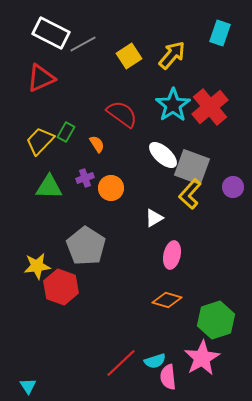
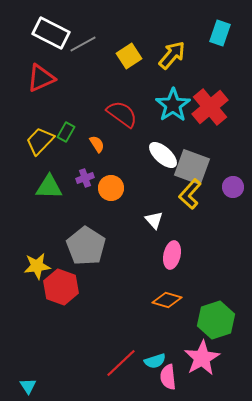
white triangle: moved 2 px down; rotated 42 degrees counterclockwise
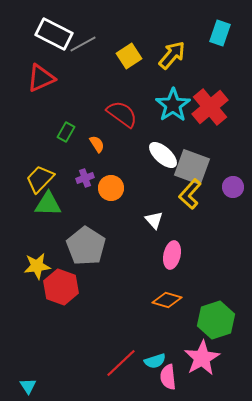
white rectangle: moved 3 px right, 1 px down
yellow trapezoid: moved 38 px down
green triangle: moved 1 px left, 17 px down
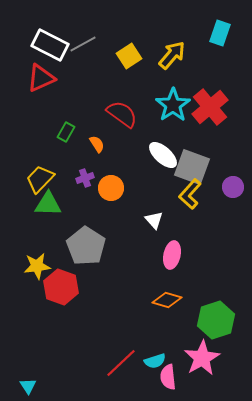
white rectangle: moved 4 px left, 11 px down
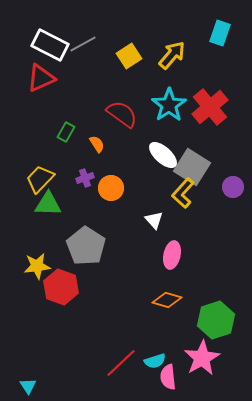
cyan star: moved 4 px left
gray square: rotated 12 degrees clockwise
yellow L-shape: moved 7 px left, 1 px up
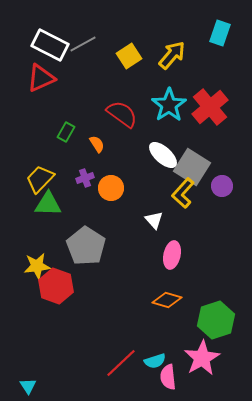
purple circle: moved 11 px left, 1 px up
red hexagon: moved 5 px left, 1 px up
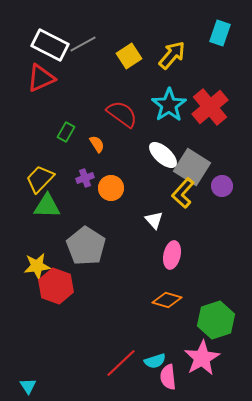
green triangle: moved 1 px left, 2 px down
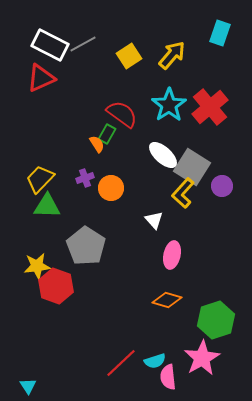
green rectangle: moved 41 px right, 2 px down
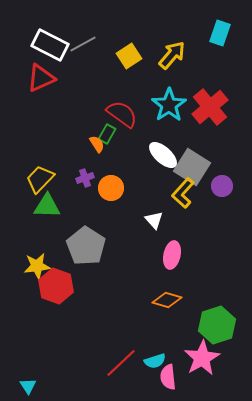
green hexagon: moved 1 px right, 5 px down
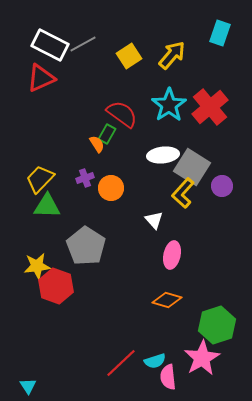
white ellipse: rotated 48 degrees counterclockwise
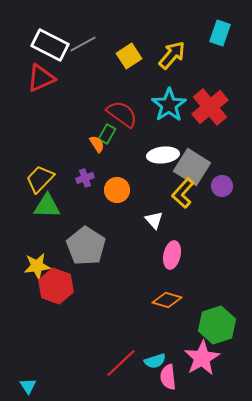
orange circle: moved 6 px right, 2 px down
